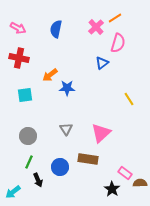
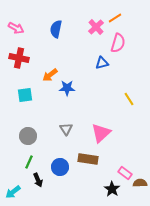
pink arrow: moved 2 px left
blue triangle: rotated 24 degrees clockwise
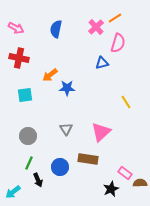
yellow line: moved 3 px left, 3 px down
pink triangle: moved 1 px up
green line: moved 1 px down
black star: moved 1 px left; rotated 14 degrees clockwise
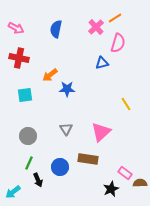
blue star: moved 1 px down
yellow line: moved 2 px down
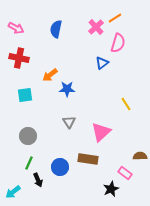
blue triangle: rotated 24 degrees counterclockwise
gray triangle: moved 3 px right, 7 px up
brown semicircle: moved 27 px up
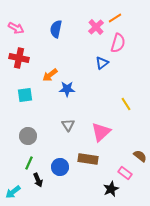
gray triangle: moved 1 px left, 3 px down
brown semicircle: rotated 40 degrees clockwise
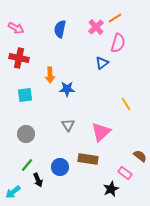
blue semicircle: moved 4 px right
orange arrow: rotated 56 degrees counterclockwise
gray circle: moved 2 px left, 2 px up
green line: moved 2 px left, 2 px down; rotated 16 degrees clockwise
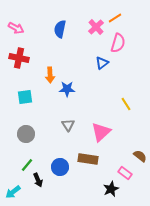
cyan square: moved 2 px down
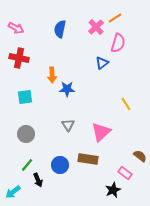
orange arrow: moved 2 px right
blue circle: moved 2 px up
black star: moved 2 px right, 1 px down
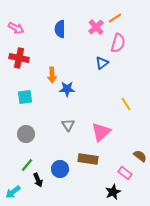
blue semicircle: rotated 12 degrees counterclockwise
blue circle: moved 4 px down
black star: moved 2 px down
